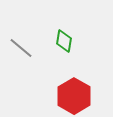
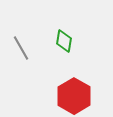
gray line: rotated 20 degrees clockwise
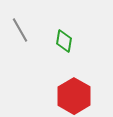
gray line: moved 1 px left, 18 px up
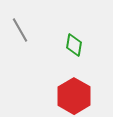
green diamond: moved 10 px right, 4 px down
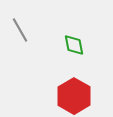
green diamond: rotated 20 degrees counterclockwise
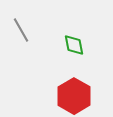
gray line: moved 1 px right
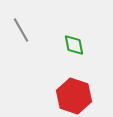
red hexagon: rotated 12 degrees counterclockwise
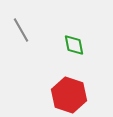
red hexagon: moved 5 px left, 1 px up
